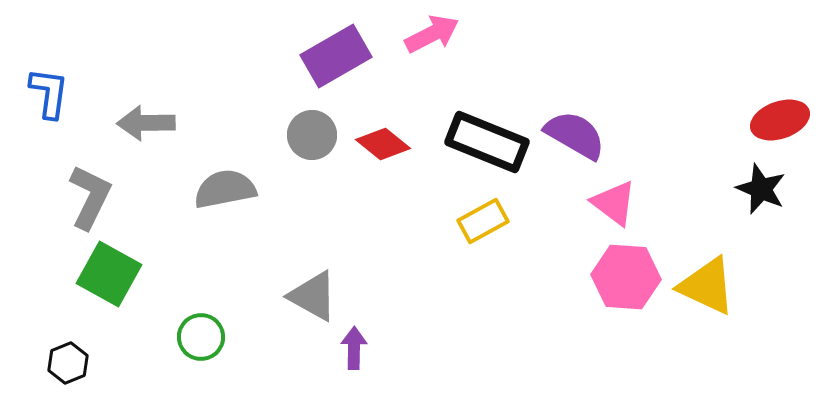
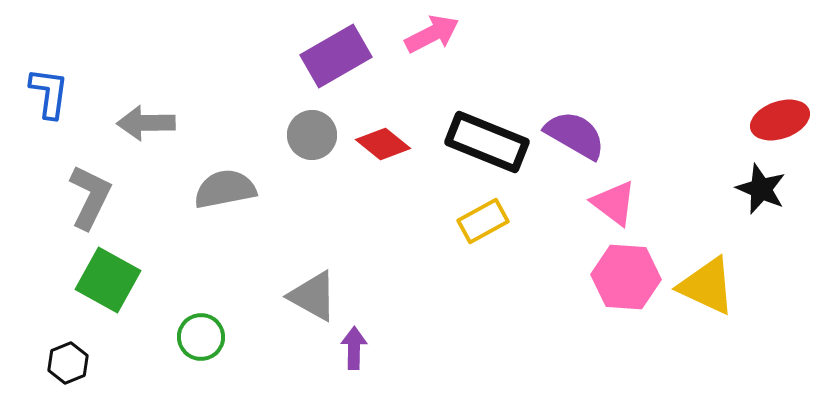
green square: moved 1 px left, 6 px down
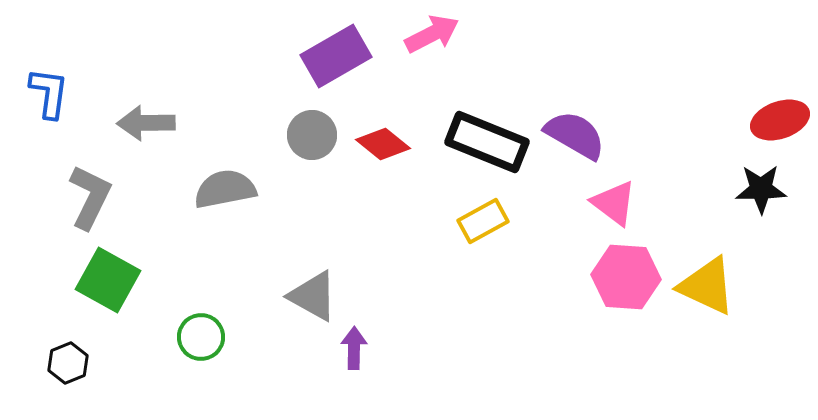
black star: rotated 24 degrees counterclockwise
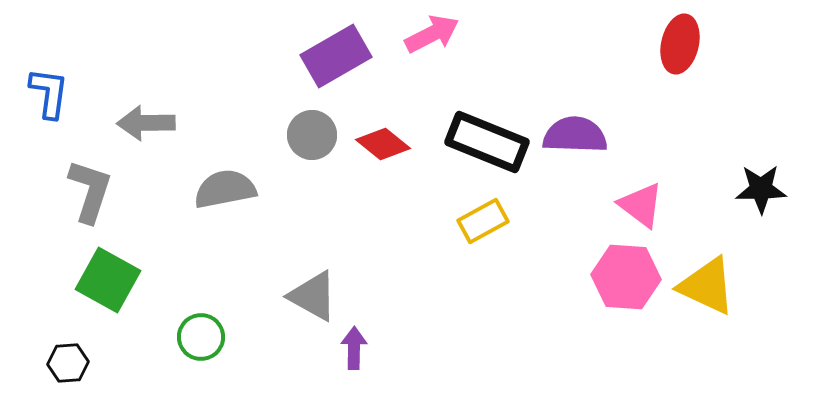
red ellipse: moved 100 px left, 76 px up; rotated 58 degrees counterclockwise
purple semicircle: rotated 28 degrees counterclockwise
gray L-shape: moved 6 px up; rotated 8 degrees counterclockwise
pink triangle: moved 27 px right, 2 px down
black hexagon: rotated 18 degrees clockwise
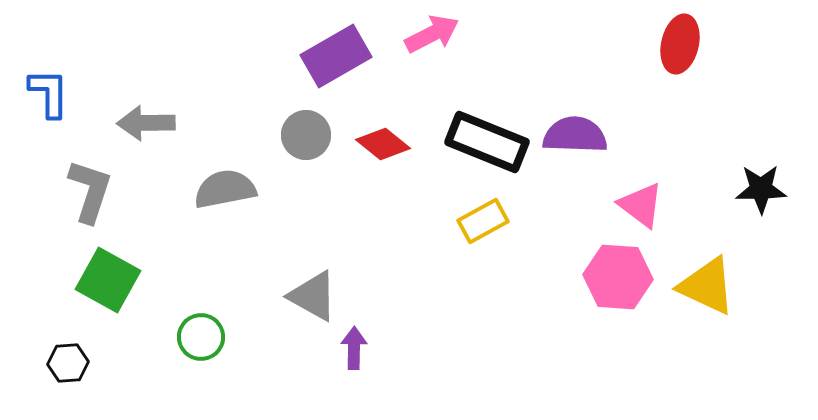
blue L-shape: rotated 8 degrees counterclockwise
gray circle: moved 6 px left
pink hexagon: moved 8 px left
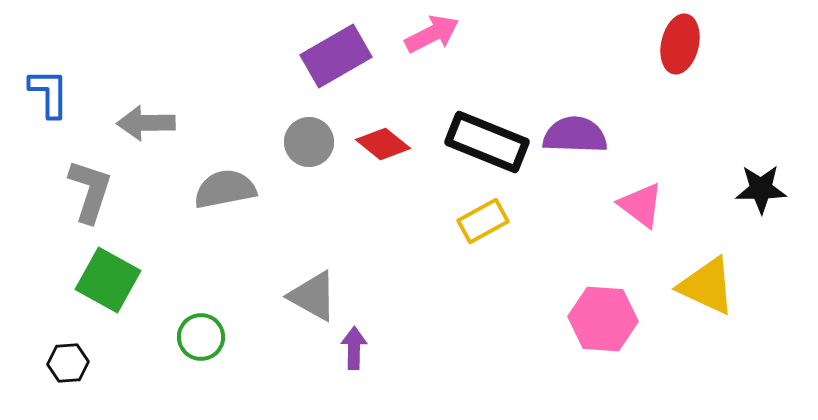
gray circle: moved 3 px right, 7 px down
pink hexagon: moved 15 px left, 42 px down
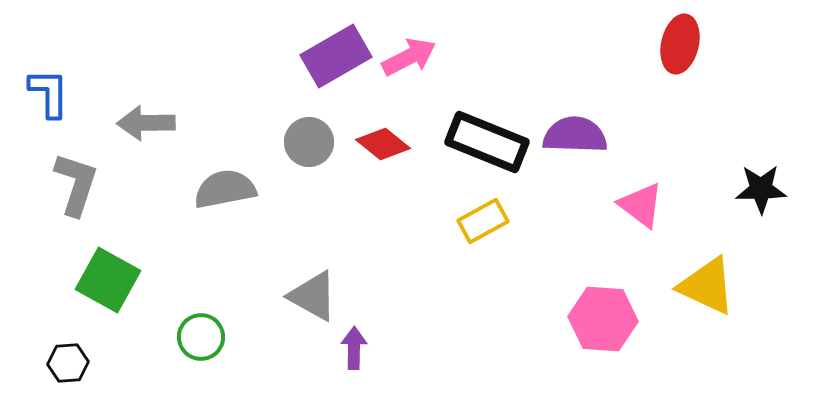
pink arrow: moved 23 px left, 23 px down
gray L-shape: moved 14 px left, 7 px up
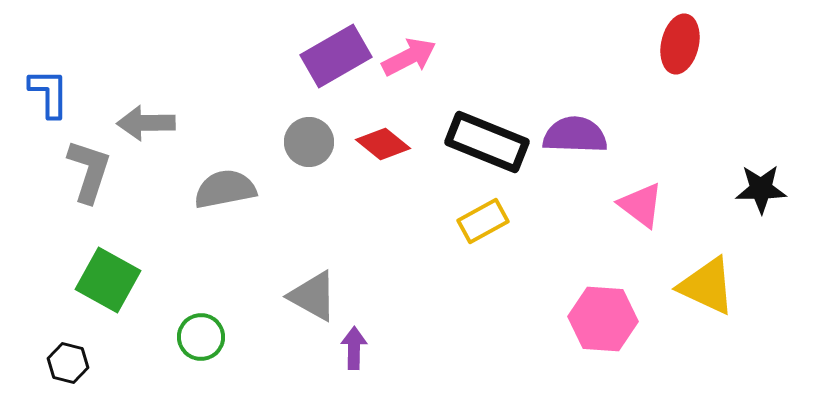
gray L-shape: moved 13 px right, 13 px up
black hexagon: rotated 18 degrees clockwise
